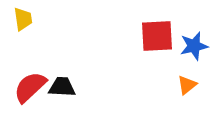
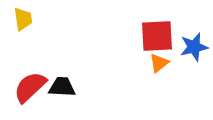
blue star: moved 1 px down
orange triangle: moved 28 px left, 22 px up
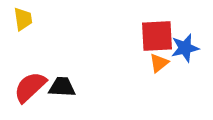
blue star: moved 9 px left, 1 px down
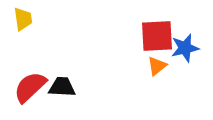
orange triangle: moved 2 px left, 3 px down
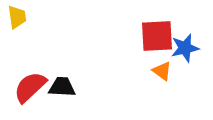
yellow trapezoid: moved 6 px left, 2 px up
orange triangle: moved 5 px right, 5 px down; rotated 45 degrees counterclockwise
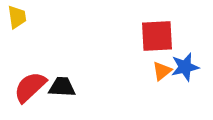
blue star: moved 19 px down
orange triangle: rotated 45 degrees clockwise
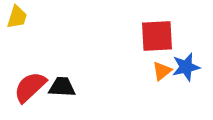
yellow trapezoid: rotated 25 degrees clockwise
blue star: moved 1 px right
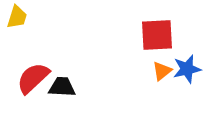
red square: moved 1 px up
blue star: moved 1 px right, 2 px down
red semicircle: moved 3 px right, 9 px up
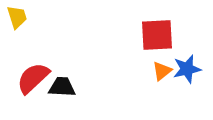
yellow trapezoid: rotated 35 degrees counterclockwise
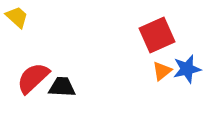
yellow trapezoid: rotated 30 degrees counterclockwise
red square: rotated 21 degrees counterclockwise
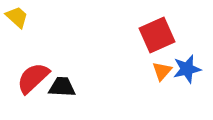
orange triangle: rotated 10 degrees counterclockwise
